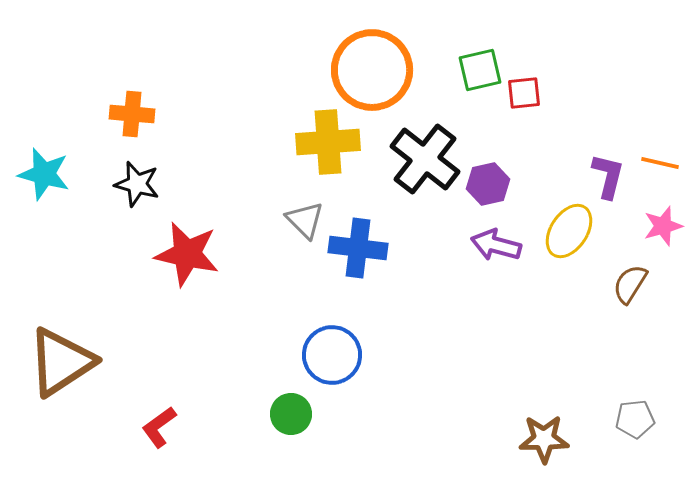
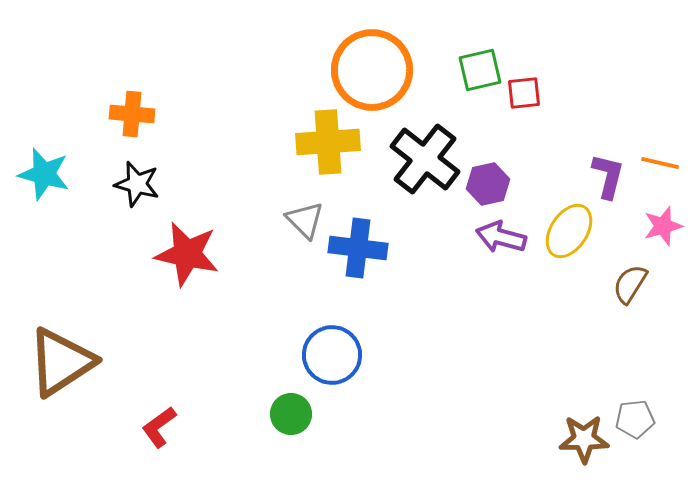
purple arrow: moved 5 px right, 8 px up
brown star: moved 40 px right
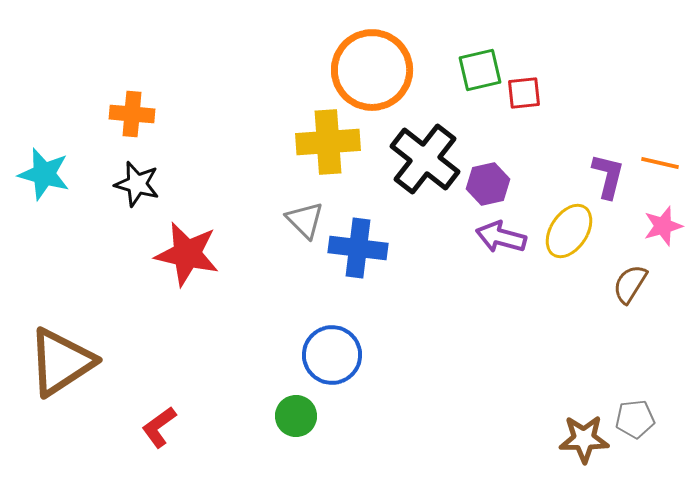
green circle: moved 5 px right, 2 px down
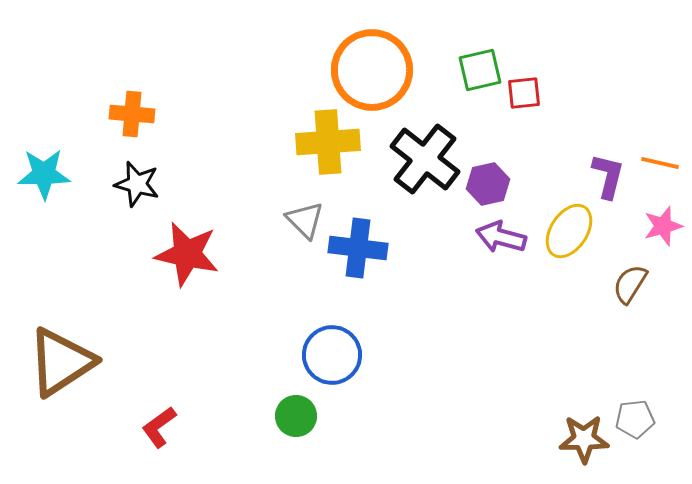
cyan star: rotated 16 degrees counterclockwise
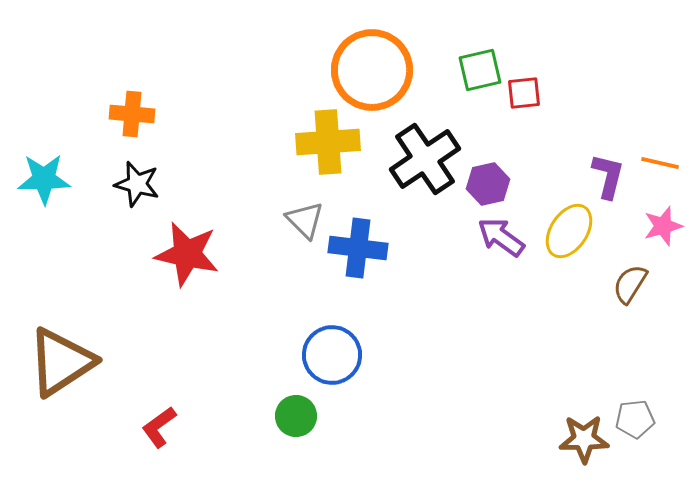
black cross: rotated 18 degrees clockwise
cyan star: moved 5 px down
purple arrow: rotated 21 degrees clockwise
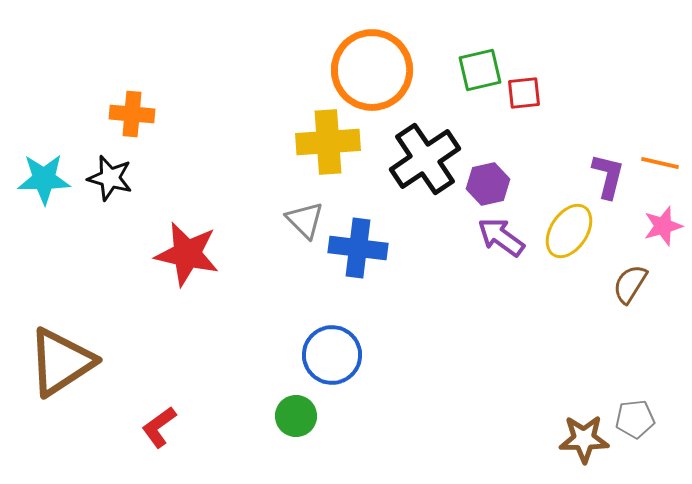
black star: moved 27 px left, 6 px up
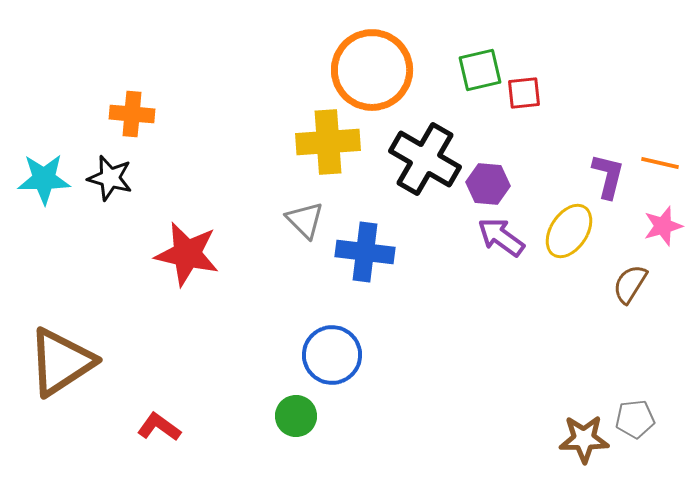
black cross: rotated 26 degrees counterclockwise
purple hexagon: rotated 18 degrees clockwise
blue cross: moved 7 px right, 4 px down
red L-shape: rotated 72 degrees clockwise
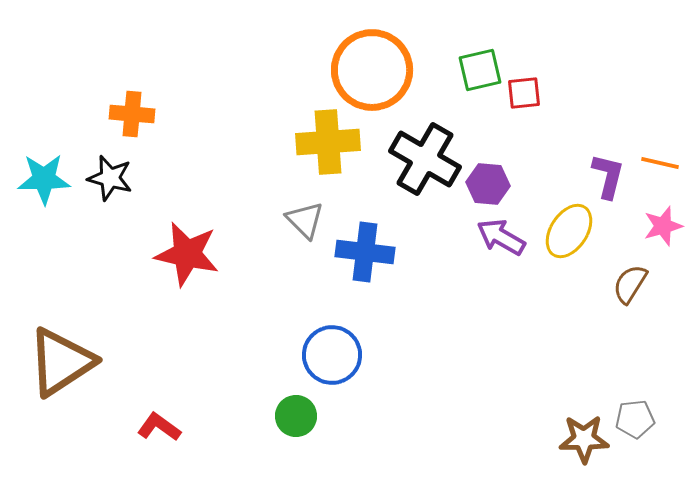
purple arrow: rotated 6 degrees counterclockwise
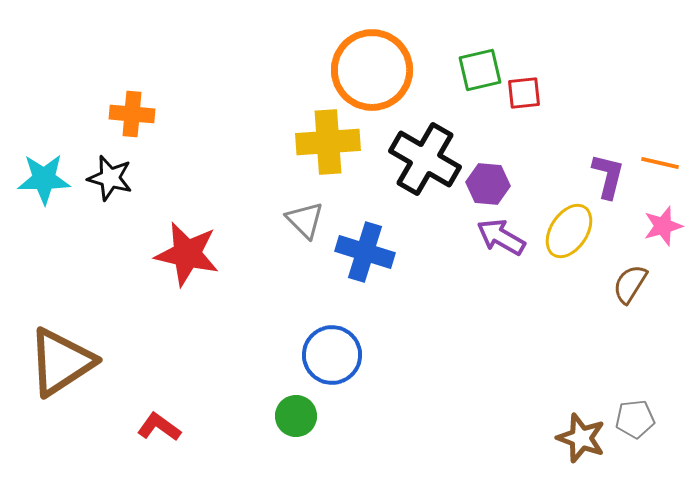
blue cross: rotated 10 degrees clockwise
brown star: moved 3 px left, 1 px up; rotated 21 degrees clockwise
